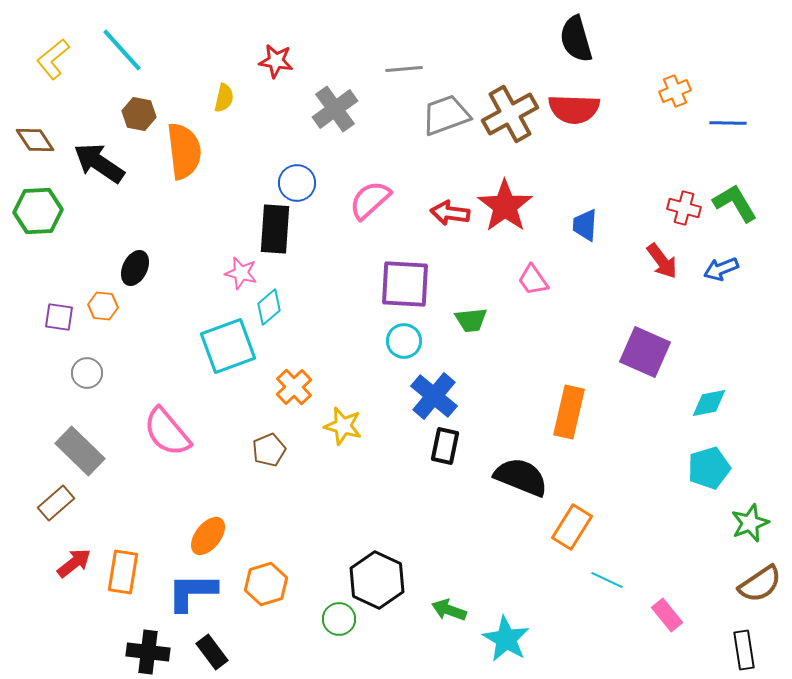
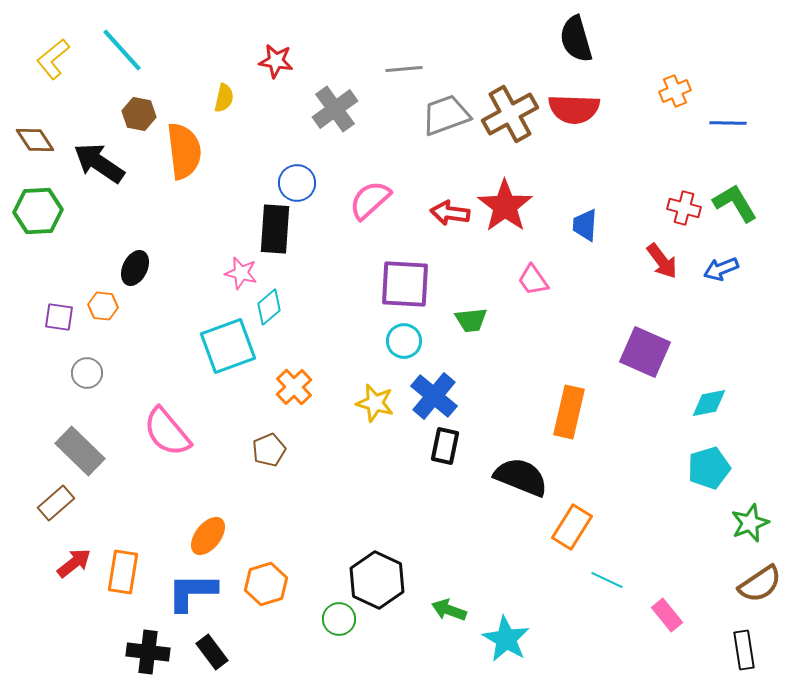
yellow star at (343, 426): moved 32 px right, 23 px up
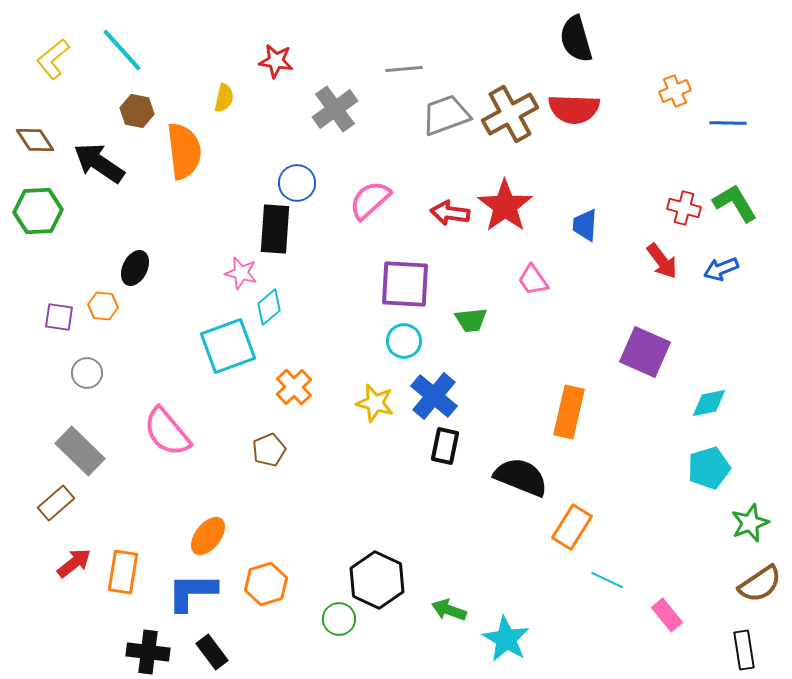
brown hexagon at (139, 114): moved 2 px left, 3 px up
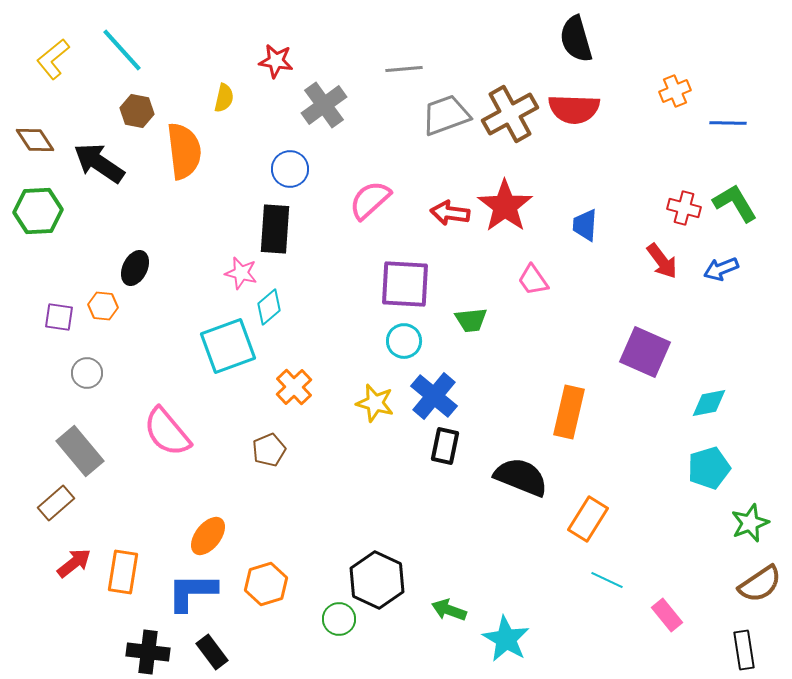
gray cross at (335, 109): moved 11 px left, 4 px up
blue circle at (297, 183): moved 7 px left, 14 px up
gray rectangle at (80, 451): rotated 6 degrees clockwise
orange rectangle at (572, 527): moved 16 px right, 8 px up
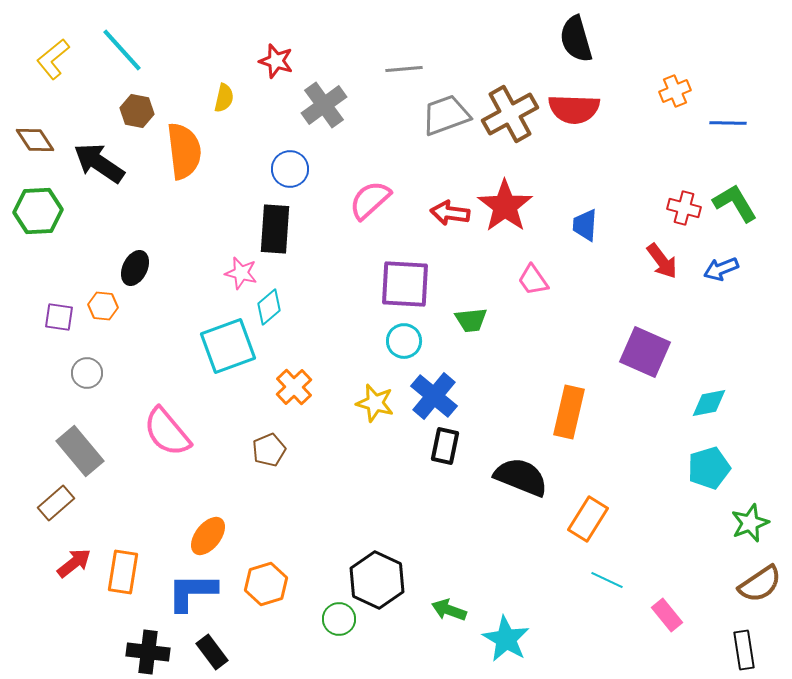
red star at (276, 61): rotated 8 degrees clockwise
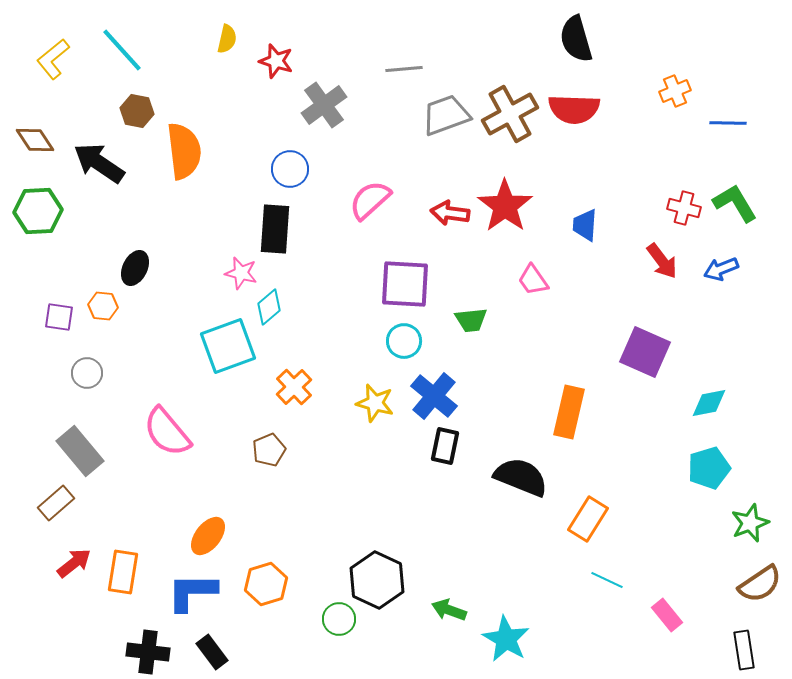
yellow semicircle at (224, 98): moved 3 px right, 59 px up
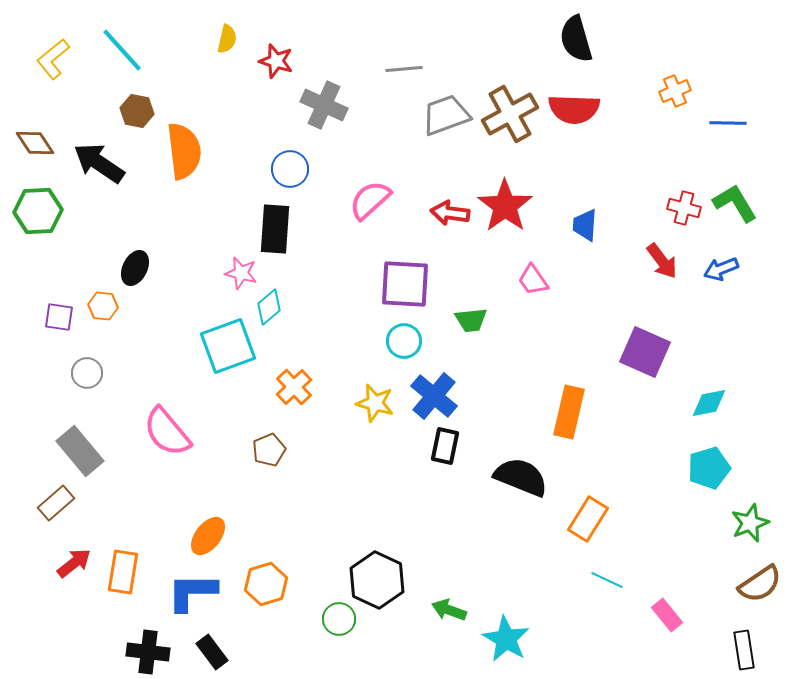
gray cross at (324, 105): rotated 30 degrees counterclockwise
brown diamond at (35, 140): moved 3 px down
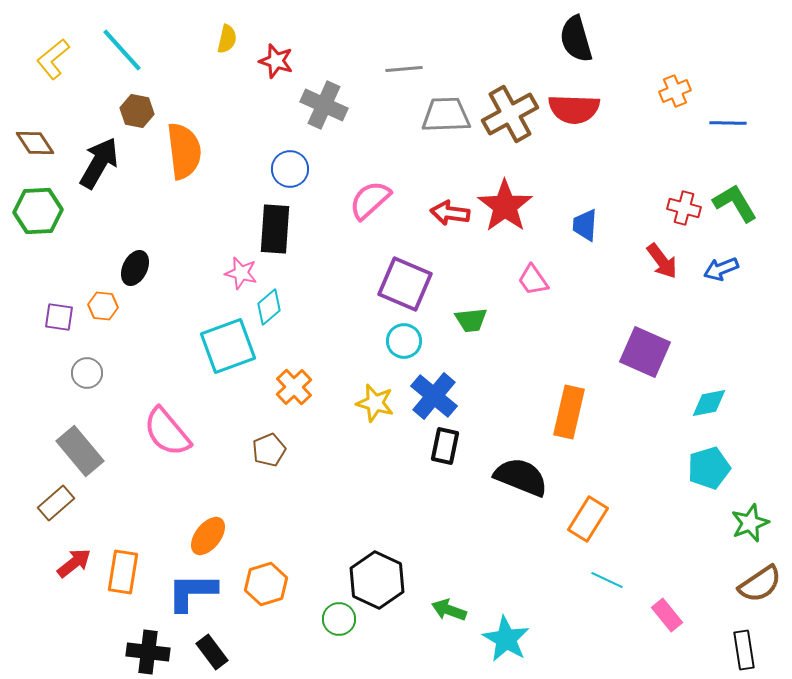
gray trapezoid at (446, 115): rotated 18 degrees clockwise
black arrow at (99, 163): rotated 86 degrees clockwise
purple square at (405, 284): rotated 20 degrees clockwise
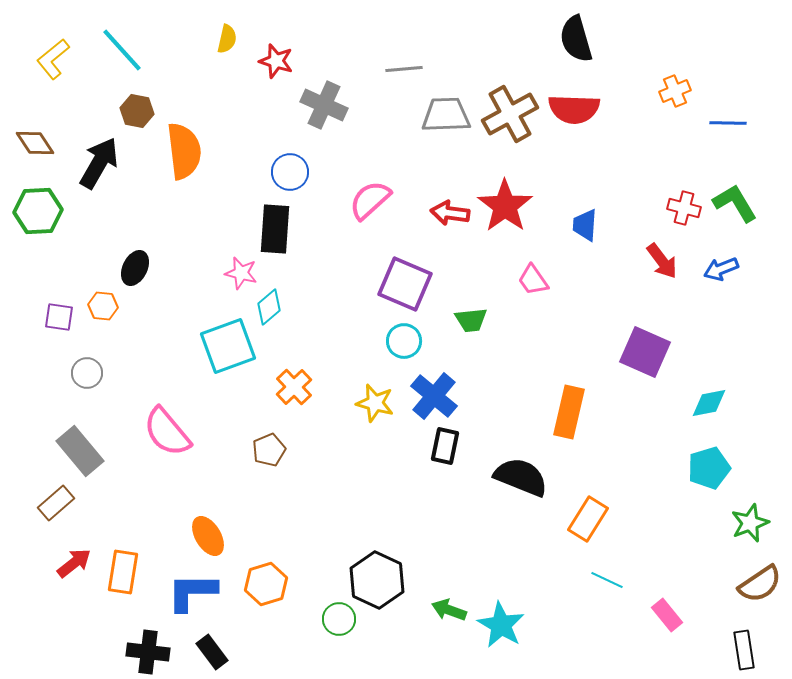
blue circle at (290, 169): moved 3 px down
orange ellipse at (208, 536): rotated 69 degrees counterclockwise
cyan star at (506, 639): moved 5 px left, 14 px up
